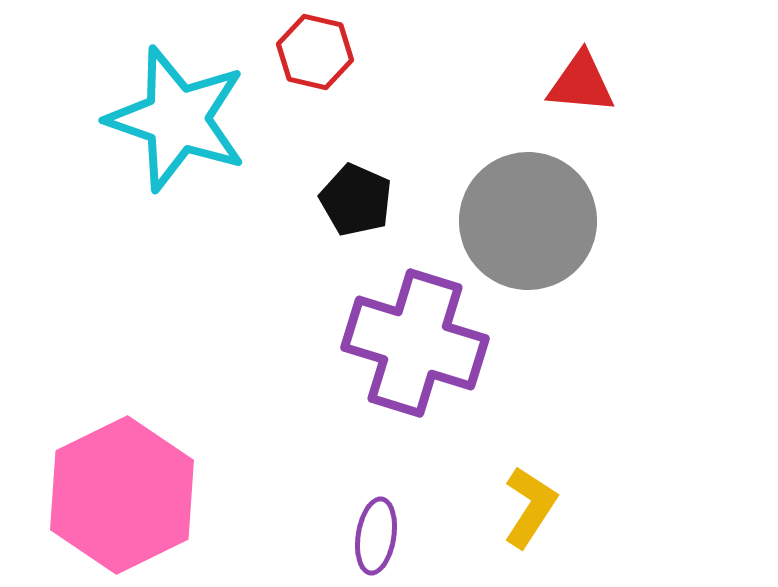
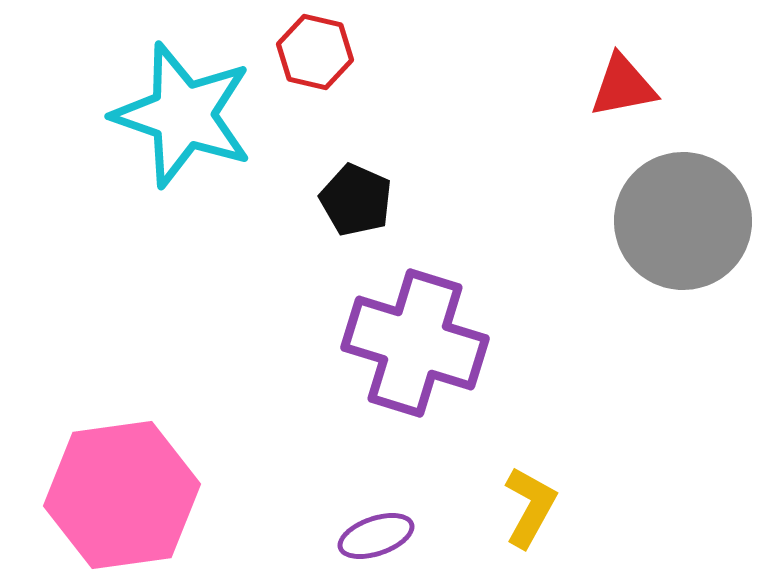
red triangle: moved 42 px right, 3 px down; rotated 16 degrees counterclockwise
cyan star: moved 6 px right, 4 px up
gray circle: moved 155 px right
pink hexagon: rotated 18 degrees clockwise
yellow L-shape: rotated 4 degrees counterclockwise
purple ellipse: rotated 62 degrees clockwise
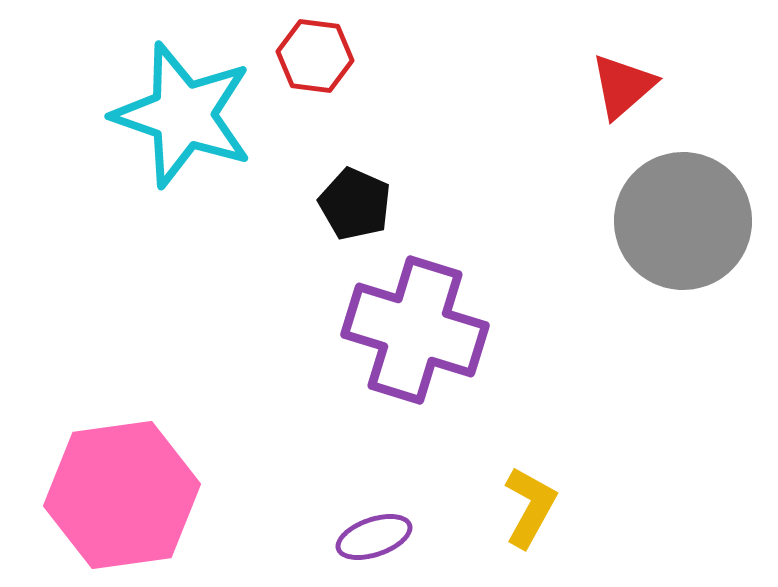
red hexagon: moved 4 px down; rotated 6 degrees counterclockwise
red triangle: rotated 30 degrees counterclockwise
black pentagon: moved 1 px left, 4 px down
purple cross: moved 13 px up
purple ellipse: moved 2 px left, 1 px down
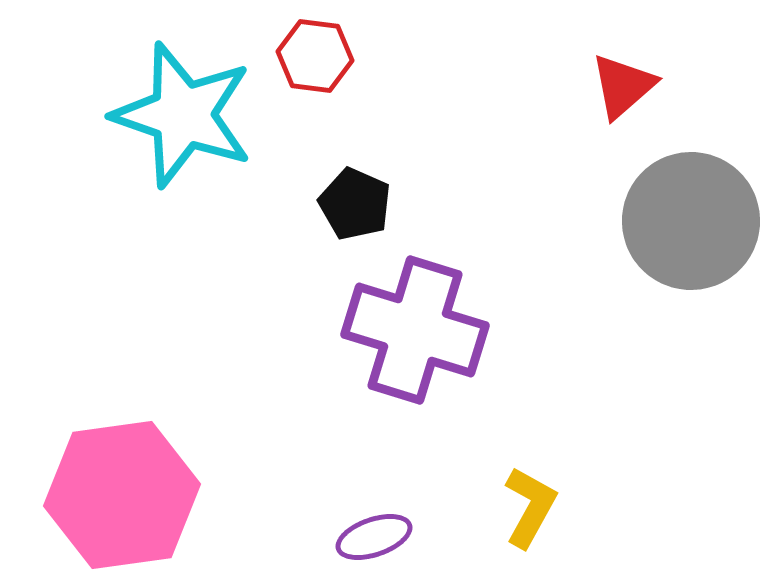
gray circle: moved 8 px right
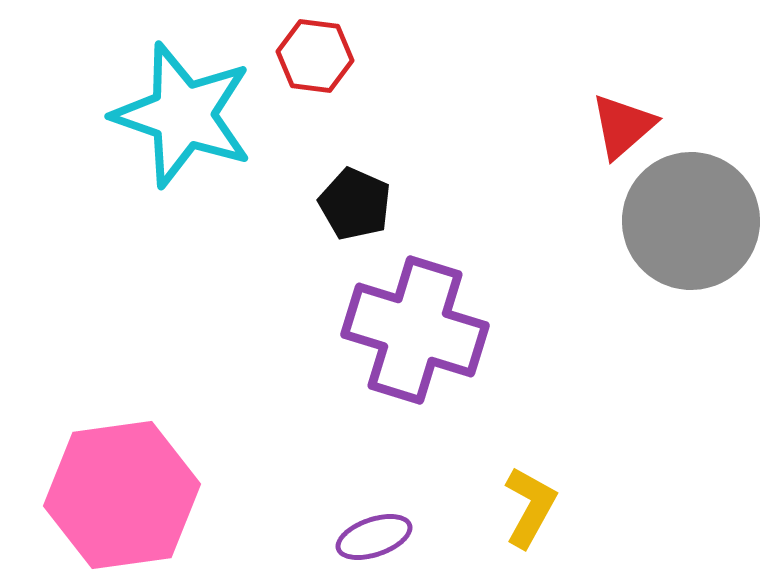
red triangle: moved 40 px down
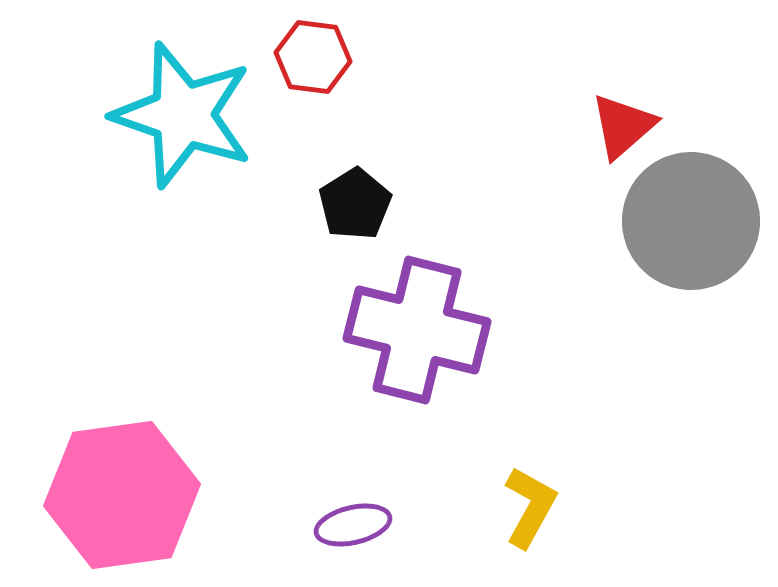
red hexagon: moved 2 px left, 1 px down
black pentagon: rotated 16 degrees clockwise
purple cross: moved 2 px right; rotated 3 degrees counterclockwise
purple ellipse: moved 21 px left, 12 px up; rotated 6 degrees clockwise
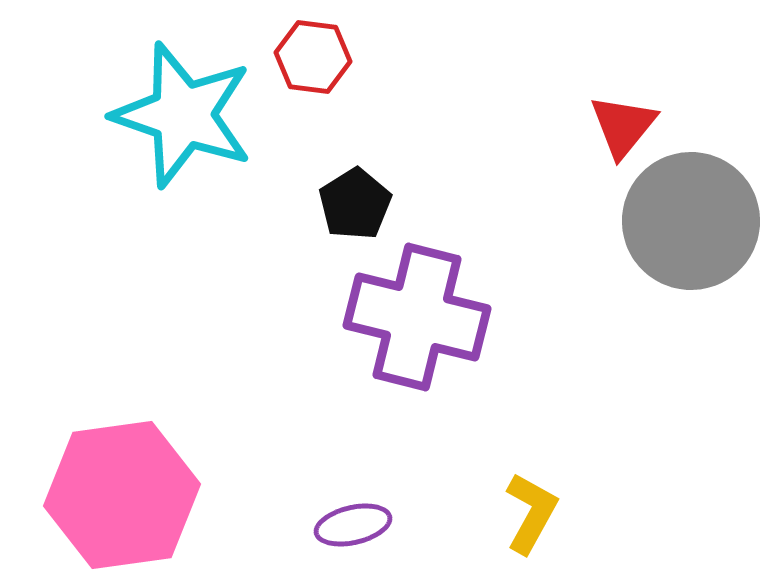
red triangle: rotated 10 degrees counterclockwise
purple cross: moved 13 px up
yellow L-shape: moved 1 px right, 6 px down
